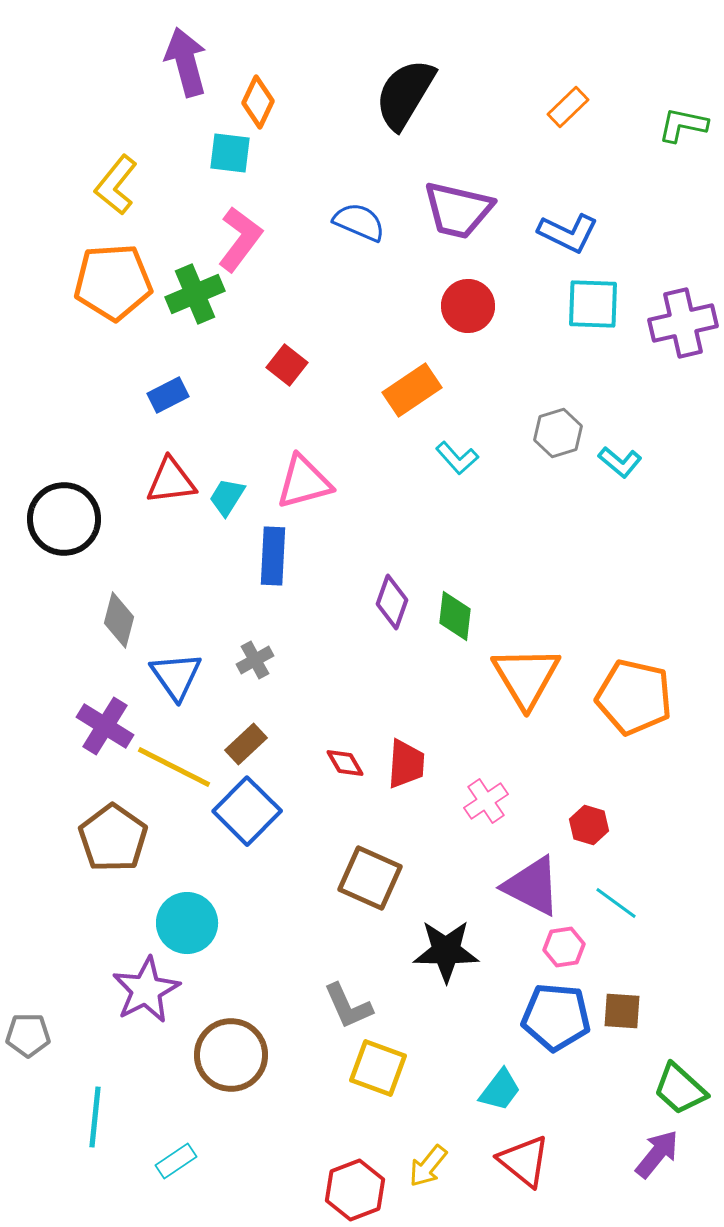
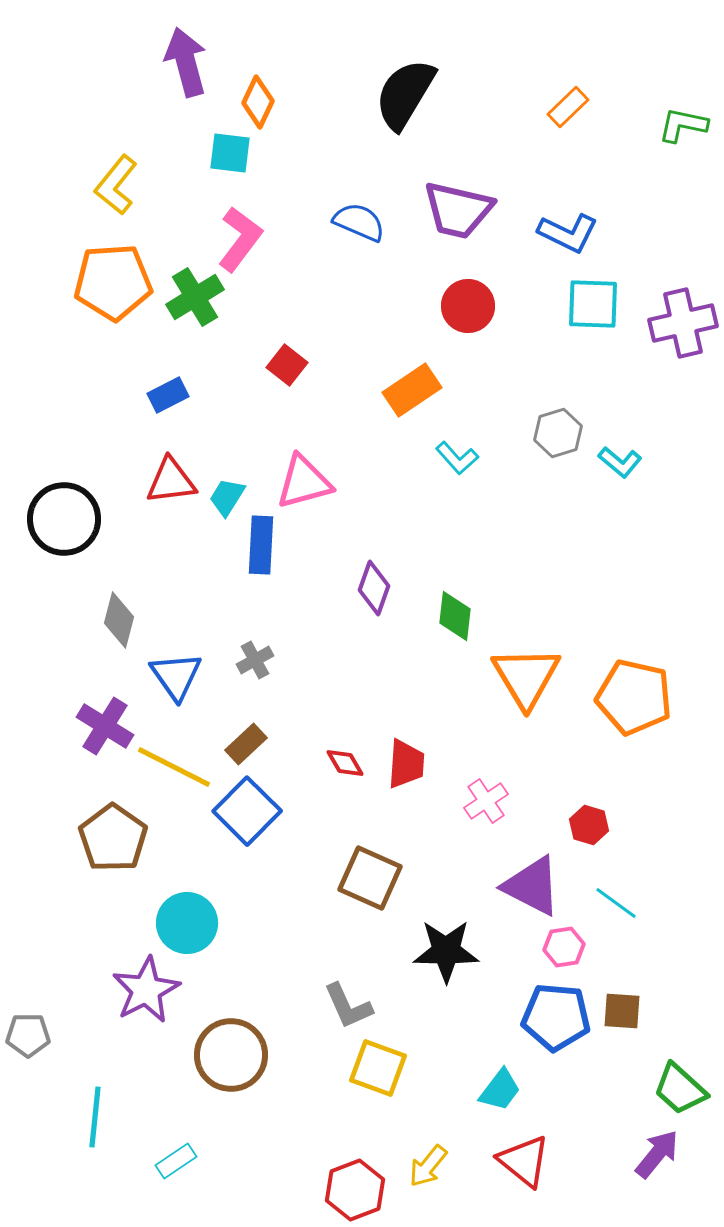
green cross at (195, 294): moved 3 px down; rotated 8 degrees counterclockwise
blue rectangle at (273, 556): moved 12 px left, 11 px up
purple diamond at (392, 602): moved 18 px left, 14 px up
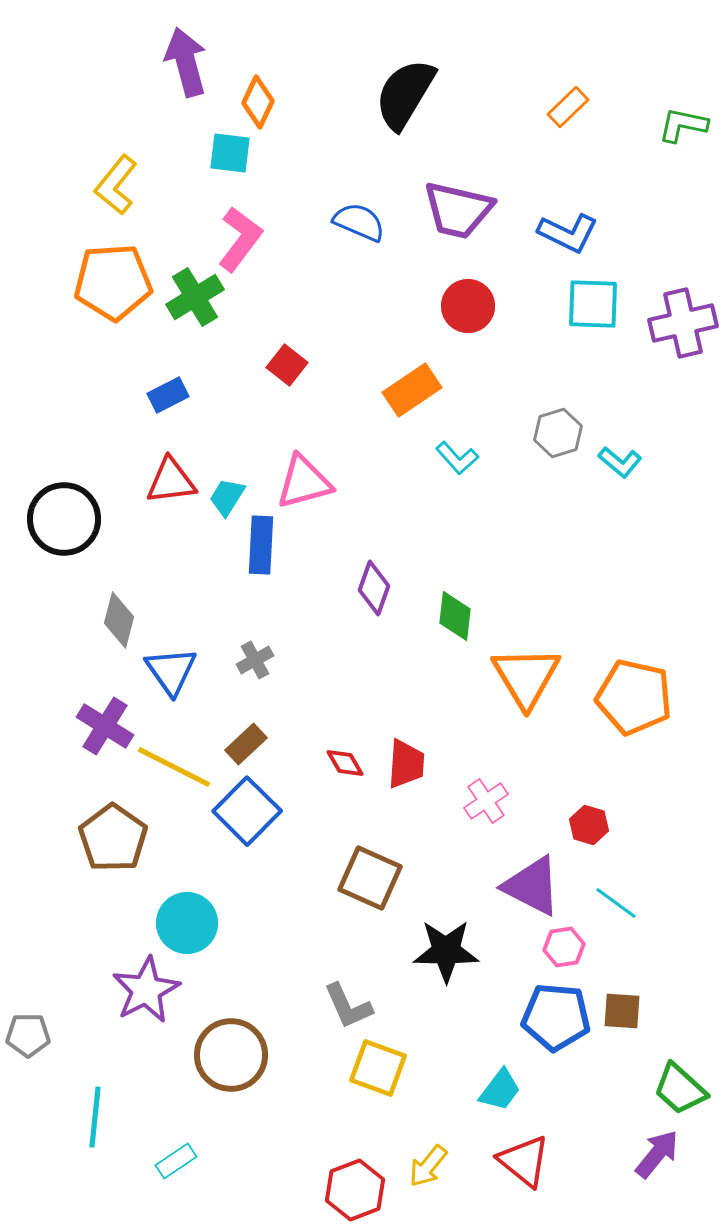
blue triangle at (176, 676): moved 5 px left, 5 px up
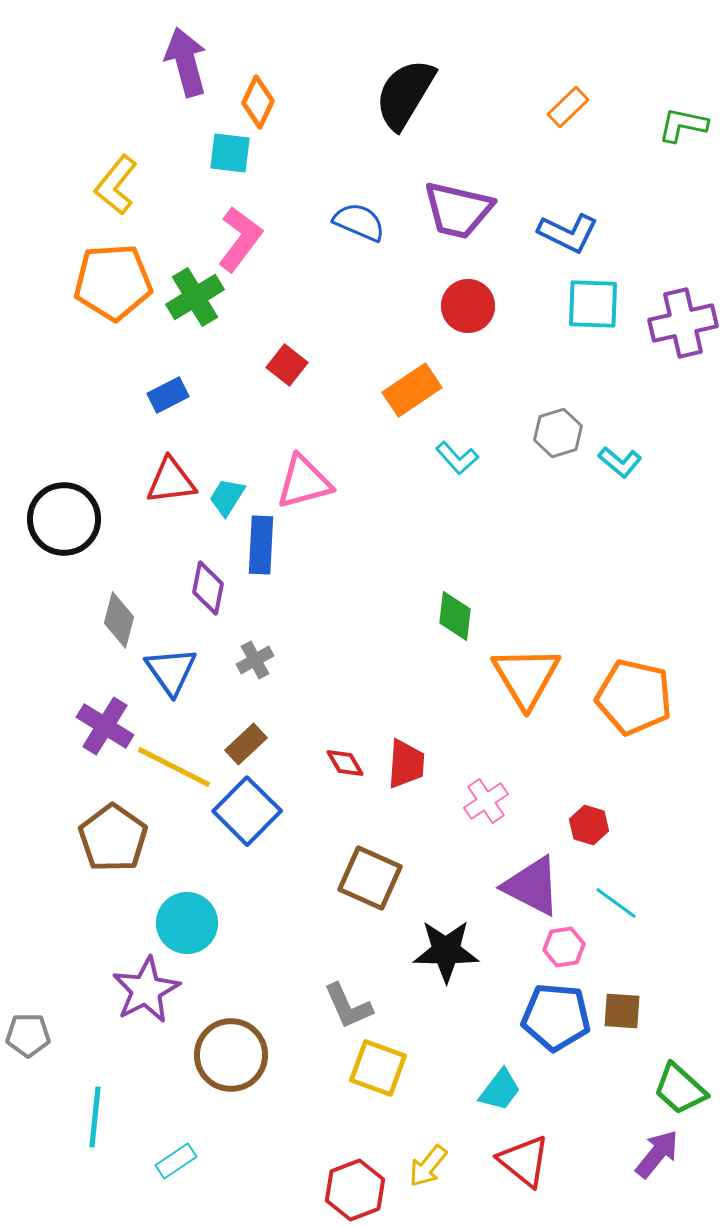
purple diamond at (374, 588): moved 166 px left; rotated 8 degrees counterclockwise
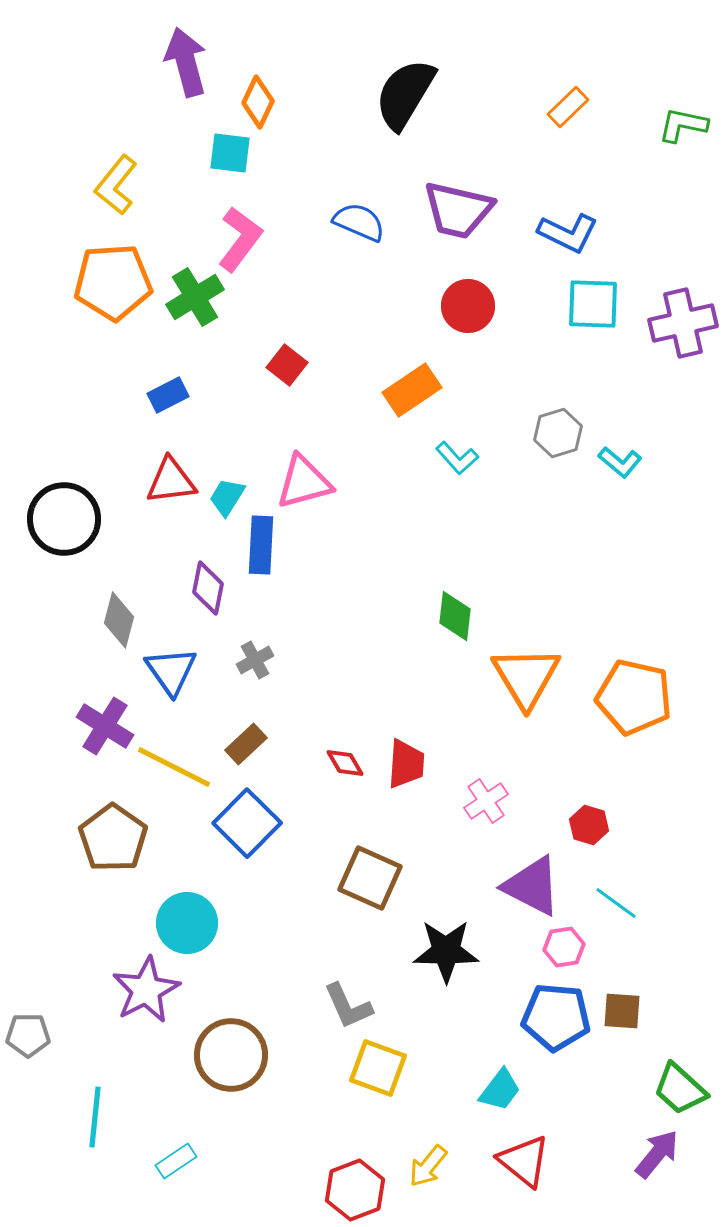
blue square at (247, 811): moved 12 px down
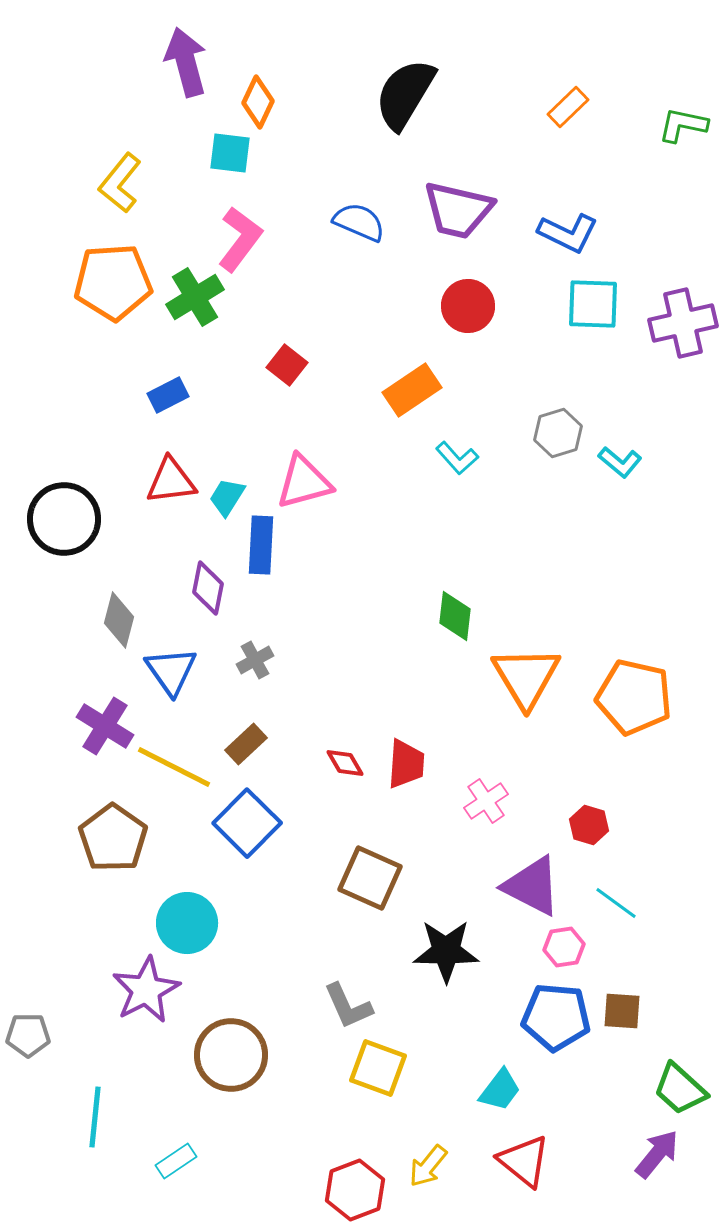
yellow L-shape at (116, 185): moved 4 px right, 2 px up
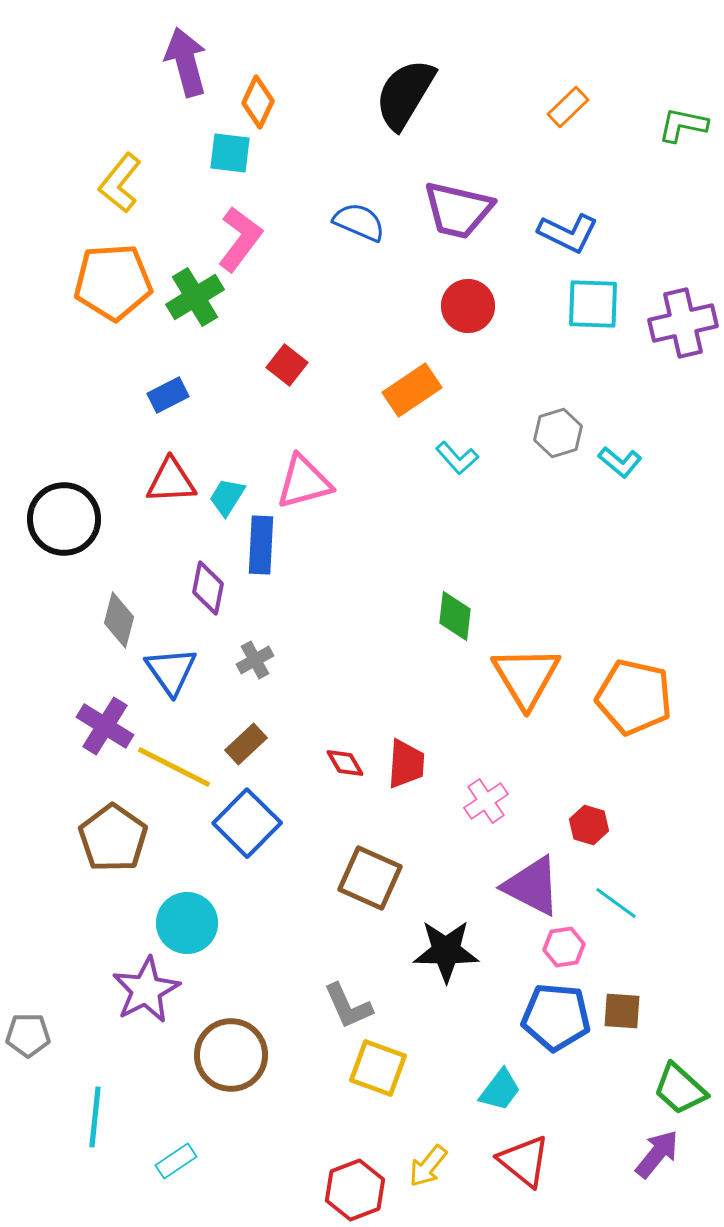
red triangle at (171, 481): rotated 4 degrees clockwise
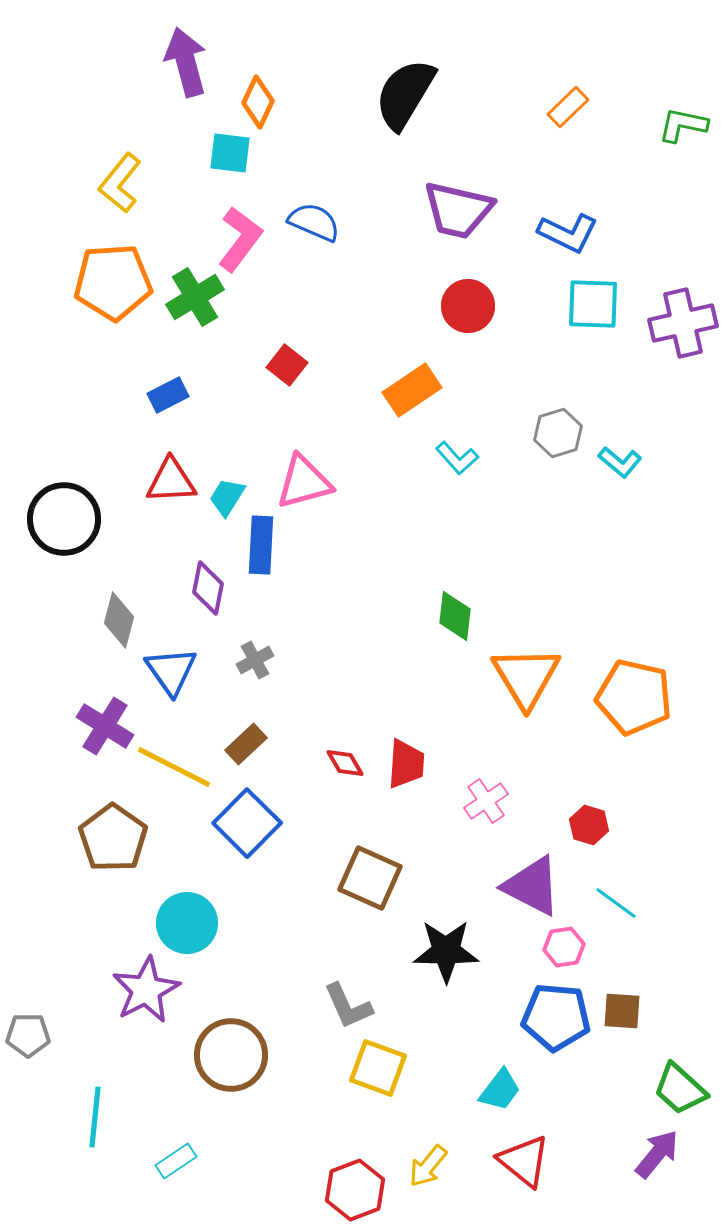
blue semicircle at (359, 222): moved 45 px left
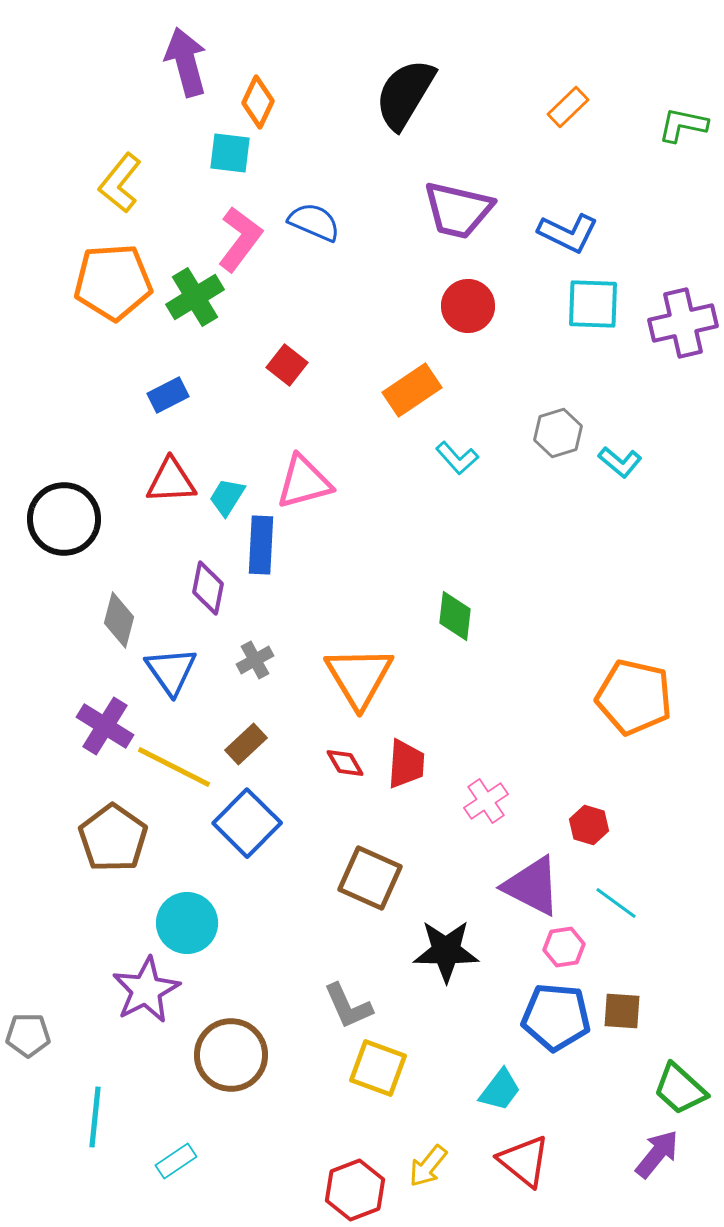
orange triangle at (526, 677): moved 167 px left
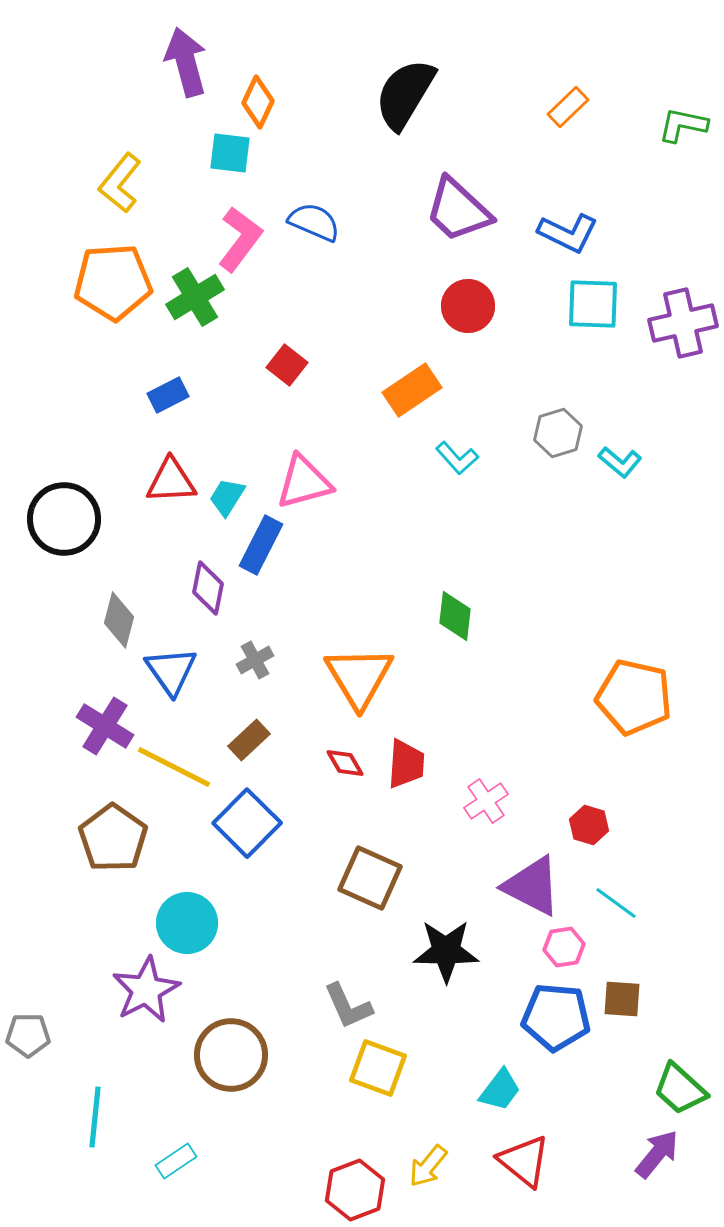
purple trapezoid at (458, 210): rotated 30 degrees clockwise
blue rectangle at (261, 545): rotated 24 degrees clockwise
brown rectangle at (246, 744): moved 3 px right, 4 px up
brown square at (622, 1011): moved 12 px up
